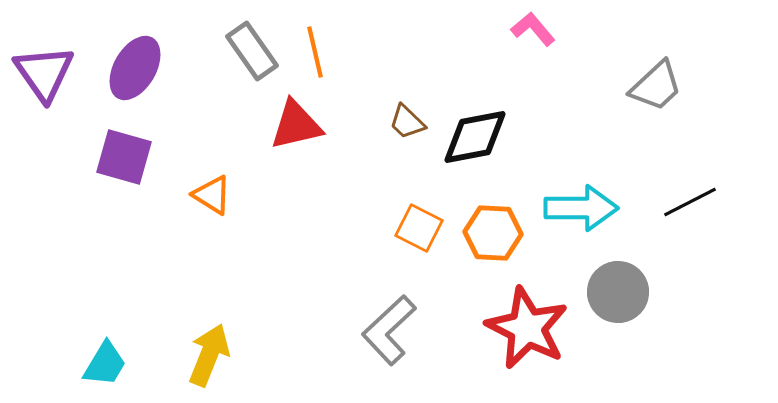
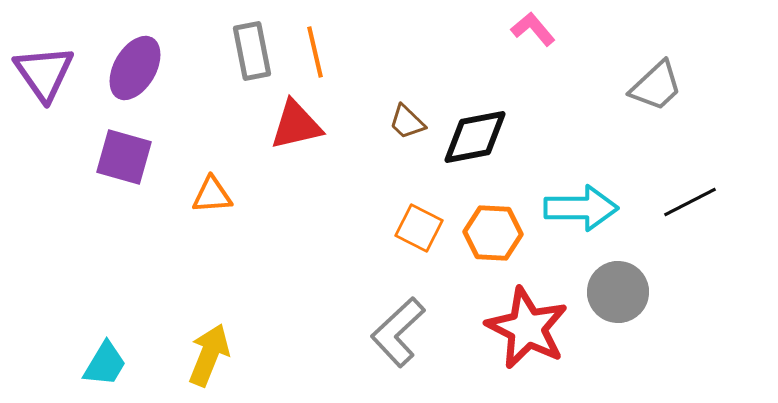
gray rectangle: rotated 24 degrees clockwise
orange triangle: rotated 36 degrees counterclockwise
gray L-shape: moved 9 px right, 2 px down
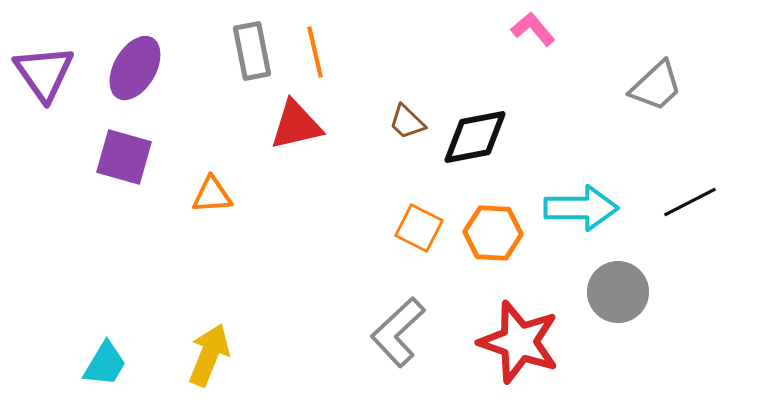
red star: moved 8 px left, 14 px down; rotated 8 degrees counterclockwise
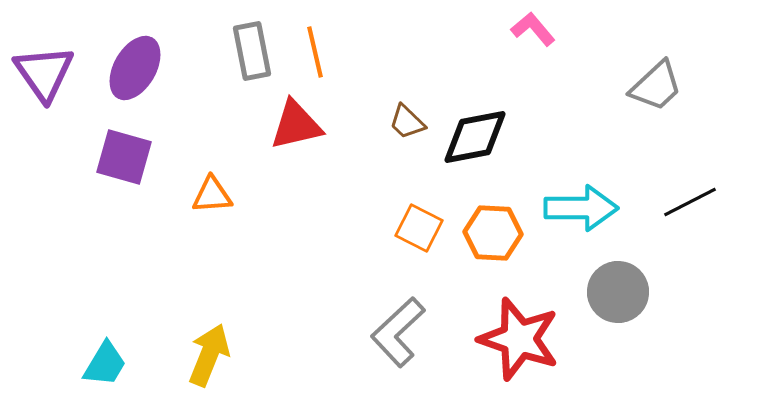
red star: moved 3 px up
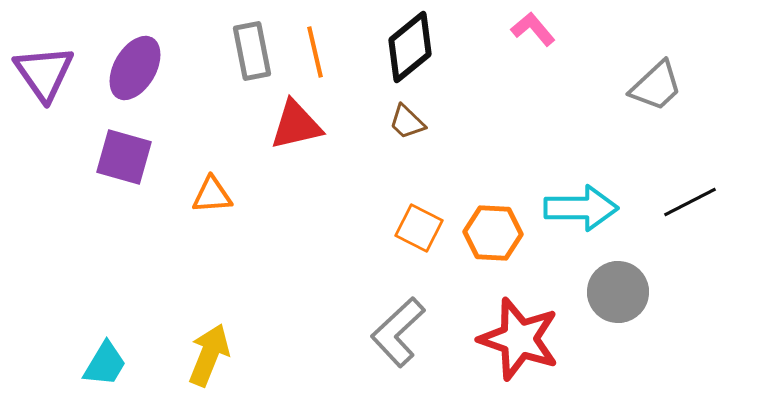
black diamond: moved 65 px left, 90 px up; rotated 28 degrees counterclockwise
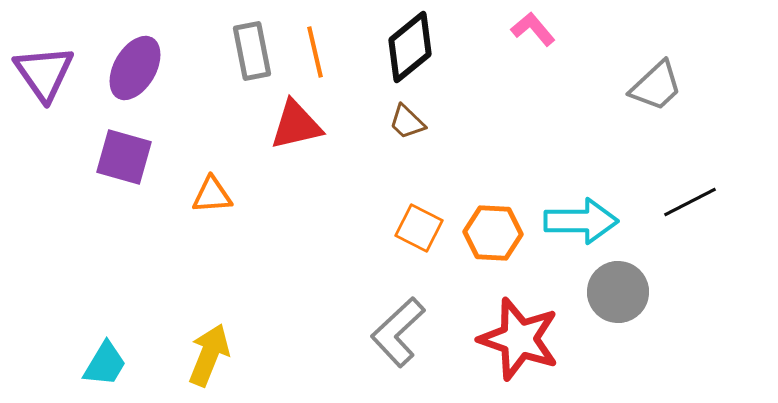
cyan arrow: moved 13 px down
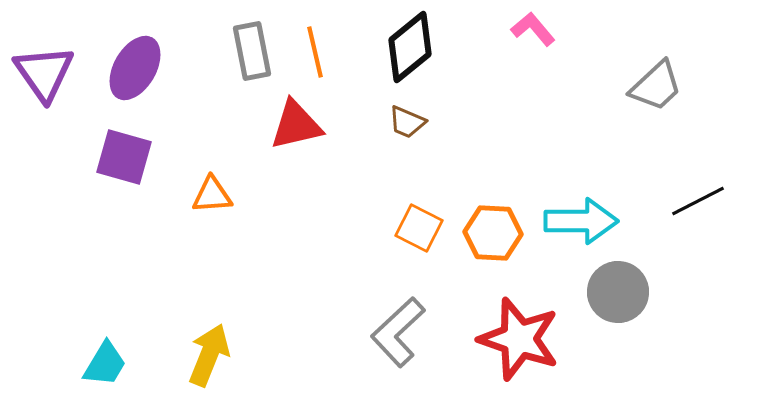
brown trapezoid: rotated 21 degrees counterclockwise
black line: moved 8 px right, 1 px up
